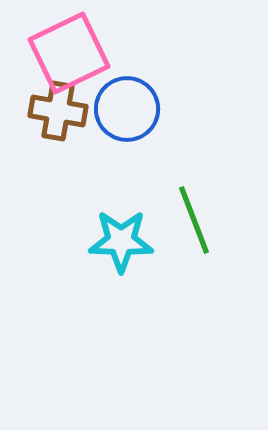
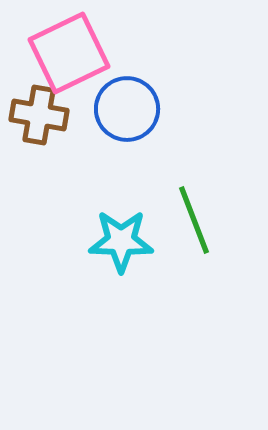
brown cross: moved 19 px left, 4 px down
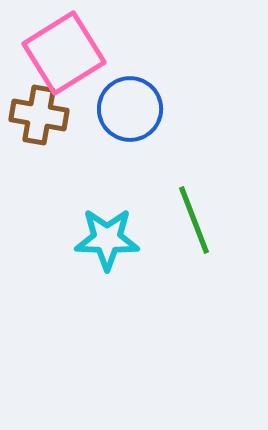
pink square: moved 5 px left; rotated 6 degrees counterclockwise
blue circle: moved 3 px right
cyan star: moved 14 px left, 2 px up
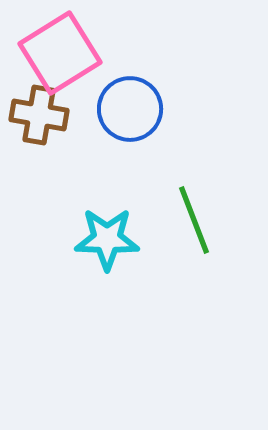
pink square: moved 4 px left
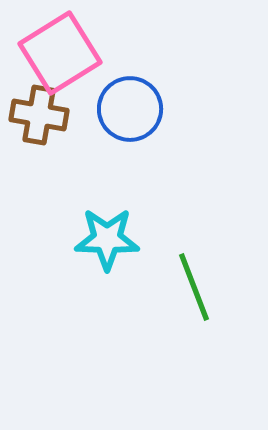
green line: moved 67 px down
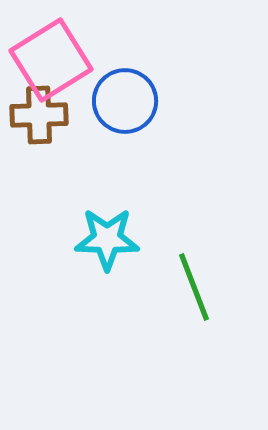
pink square: moved 9 px left, 7 px down
blue circle: moved 5 px left, 8 px up
brown cross: rotated 12 degrees counterclockwise
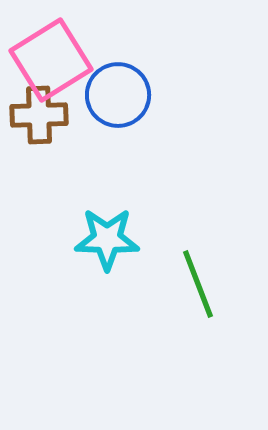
blue circle: moved 7 px left, 6 px up
green line: moved 4 px right, 3 px up
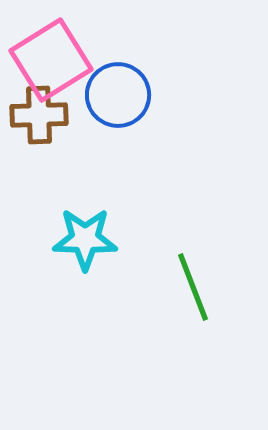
cyan star: moved 22 px left
green line: moved 5 px left, 3 px down
